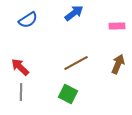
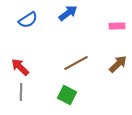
blue arrow: moved 6 px left
brown arrow: rotated 24 degrees clockwise
green square: moved 1 px left, 1 px down
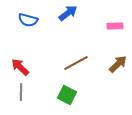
blue semicircle: rotated 48 degrees clockwise
pink rectangle: moved 2 px left
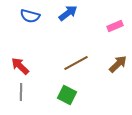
blue semicircle: moved 2 px right, 4 px up
pink rectangle: rotated 21 degrees counterclockwise
red arrow: moved 1 px up
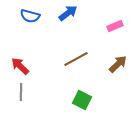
brown line: moved 4 px up
green square: moved 15 px right, 5 px down
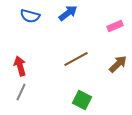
red arrow: rotated 30 degrees clockwise
gray line: rotated 24 degrees clockwise
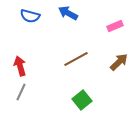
blue arrow: rotated 114 degrees counterclockwise
brown arrow: moved 1 px right, 2 px up
green square: rotated 24 degrees clockwise
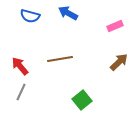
brown line: moved 16 px left; rotated 20 degrees clockwise
red arrow: rotated 24 degrees counterclockwise
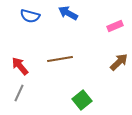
gray line: moved 2 px left, 1 px down
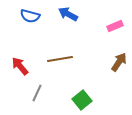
blue arrow: moved 1 px down
brown arrow: rotated 12 degrees counterclockwise
gray line: moved 18 px right
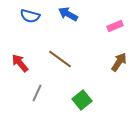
brown line: rotated 45 degrees clockwise
red arrow: moved 3 px up
